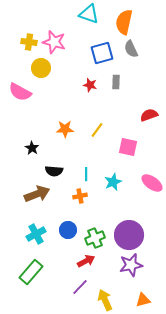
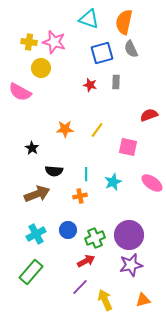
cyan triangle: moved 5 px down
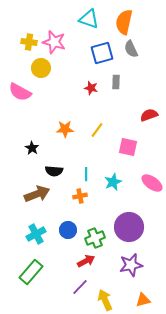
red star: moved 1 px right, 3 px down
purple circle: moved 8 px up
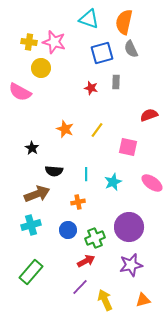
orange star: rotated 24 degrees clockwise
orange cross: moved 2 px left, 6 px down
cyan cross: moved 5 px left, 9 px up; rotated 12 degrees clockwise
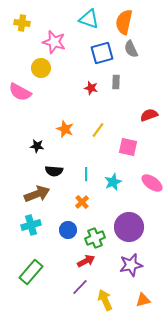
yellow cross: moved 7 px left, 19 px up
yellow line: moved 1 px right
black star: moved 5 px right, 2 px up; rotated 24 degrees counterclockwise
orange cross: moved 4 px right; rotated 32 degrees counterclockwise
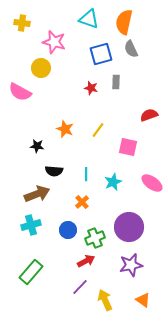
blue square: moved 1 px left, 1 px down
orange triangle: rotated 49 degrees clockwise
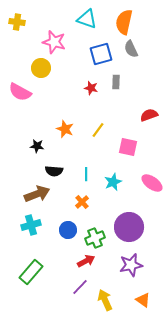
cyan triangle: moved 2 px left
yellow cross: moved 5 px left, 1 px up
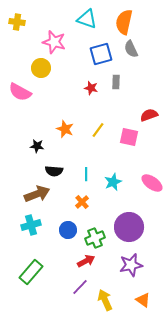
pink square: moved 1 px right, 10 px up
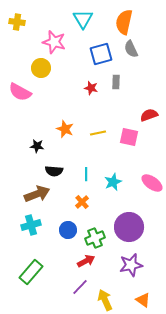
cyan triangle: moved 4 px left; rotated 40 degrees clockwise
yellow line: moved 3 px down; rotated 42 degrees clockwise
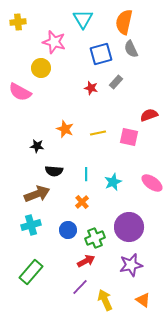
yellow cross: moved 1 px right; rotated 14 degrees counterclockwise
gray rectangle: rotated 40 degrees clockwise
